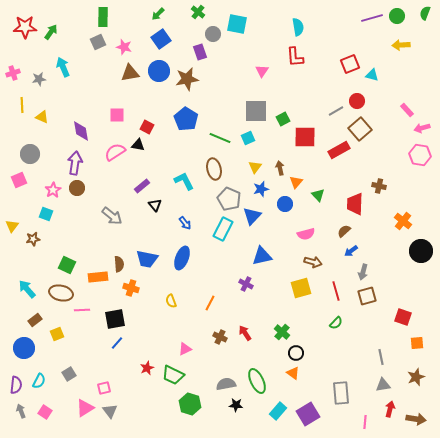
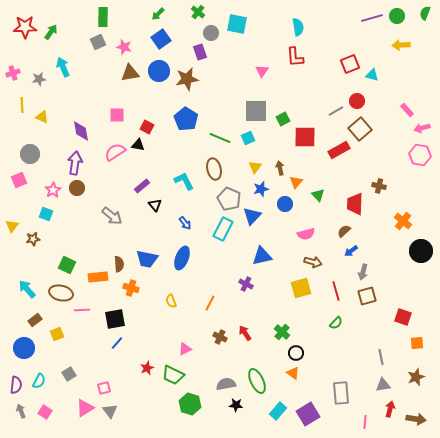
gray circle at (213, 34): moved 2 px left, 1 px up
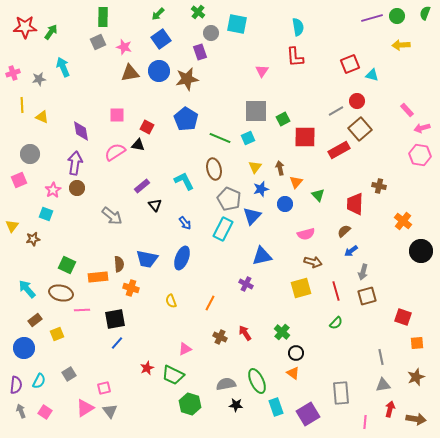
cyan rectangle at (278, 411): moved 2 px left, 4 px up; rotated 60 degrees counterclockwise
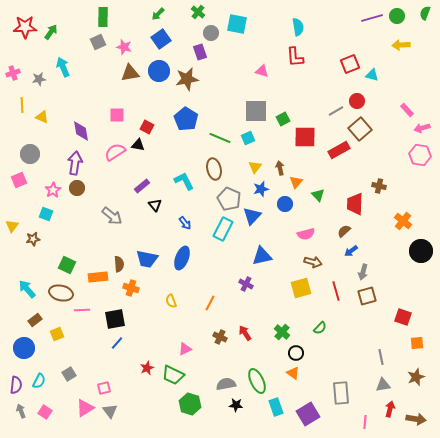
pink triangle at (262, 71): rotated 48 degrees counterclockwise
green semicircle at (336, 323): moved 16 px left, 5 px down
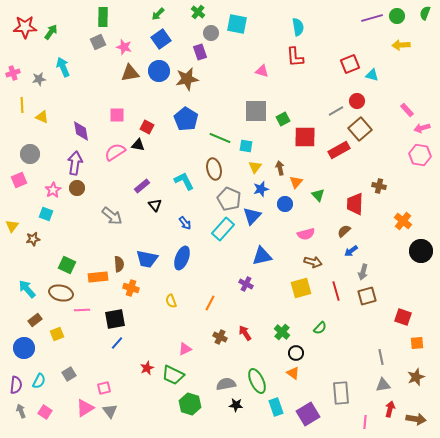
cyan square at (248, 138): moved 2 px left, 8 px down; rotated 32 degrees clockwise
cyan rectangle at (223, 229): rotated 15 degrees clockwise
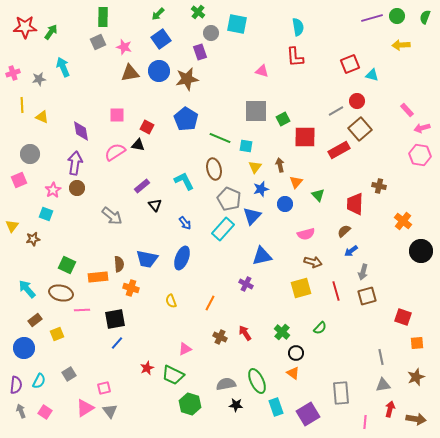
green semicircle at (425, 13): moved 4 px down
brown arrow at (280, 168): moved 3 px up
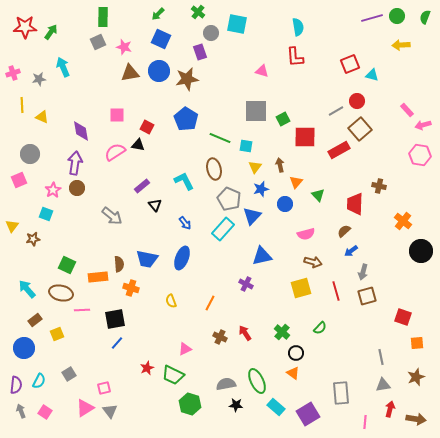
blue square at (161, 39): rotated 30 degrees counterclockwise
pink arrow at (422, 128): moved 1 px right, 3 px up
cyan rectangle at (276, 407): rotated 30 degrees counterclockwise
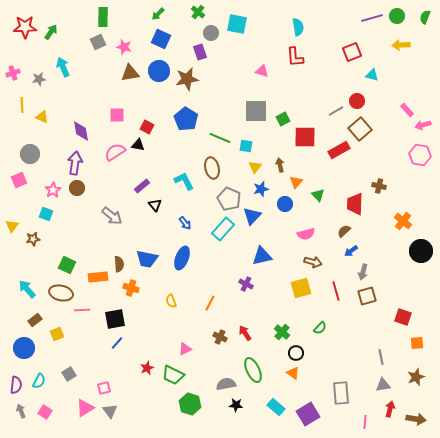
red square at (350, 64): moved 2 px right, 12 px up
brown ellipse at (214, 169): moved 2 px left, 1 px up
green ellipse at (257, 381): moved 4 px left, 11 px up
